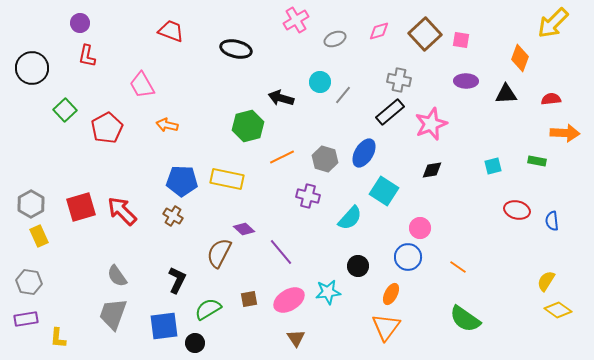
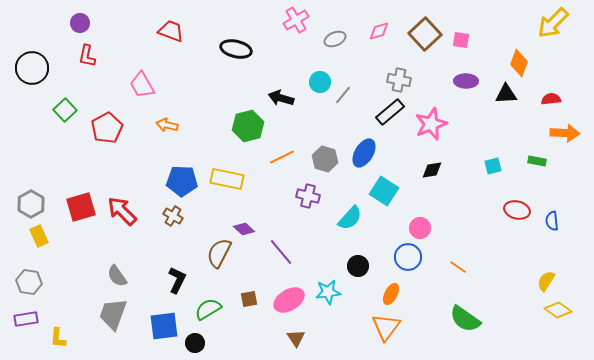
orange diamond at (520, 58): moved 1 px left, 5 px down
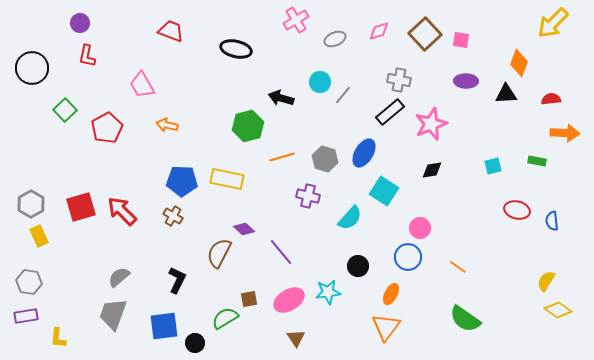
orange line at (282, 157): rotated 10 degrees clockwise
gray semicircle at (117, 276): moved 2 px right, 1 px down; rotated 85 degrees clockwise
green semicircle at (208, 309): moved 17 px right, 9 px down
purple rectangle at (26, 319): moved 3 px up
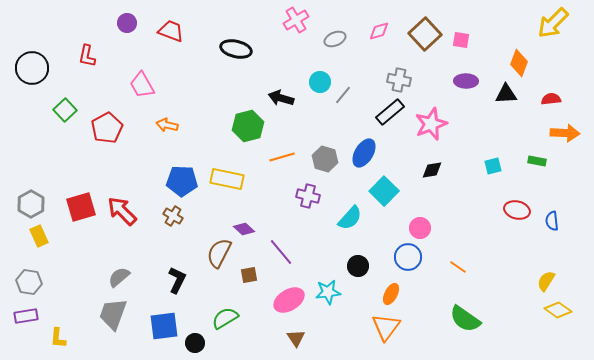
purple circle at (80, 23): moved 47 px right
cyan square at (384, 191): rotated 12 degrees clockwise
brown square at (249, 299): moved 24 px up
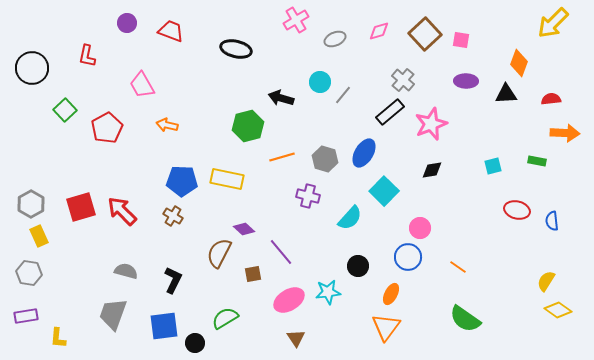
gray cross at (399, 80): moved 4 px right; rotated 30 degrees clockwise
brown square at (249, 275): moved 4 px right, 1 px up
gray semicircle at (119, 277): moved 7 px right, 6 px up; rotated 55 degrees clockwise
black L-shape at (177, 280): moved 4 px left
gray hexagon at (29, 282): moved 9 px up
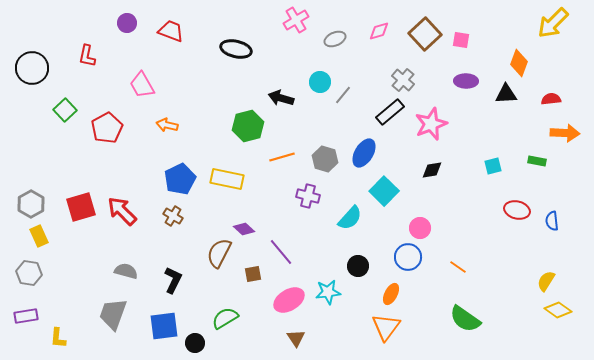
blue pentagon at (182, 181): moved 2 px left, 2 px up; rotated 28 degrees counterclockwise
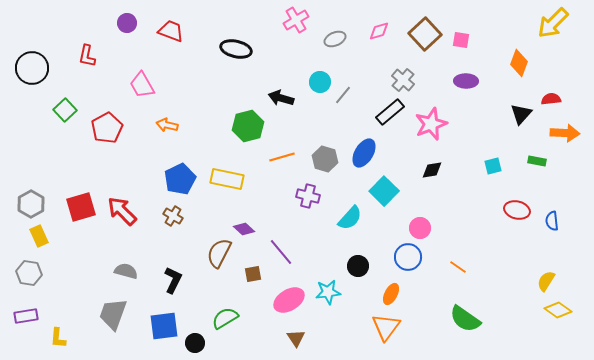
black triangle at (506, 94): moved 15 px right, 20 px down; rotated 45 degrees counterclockwise
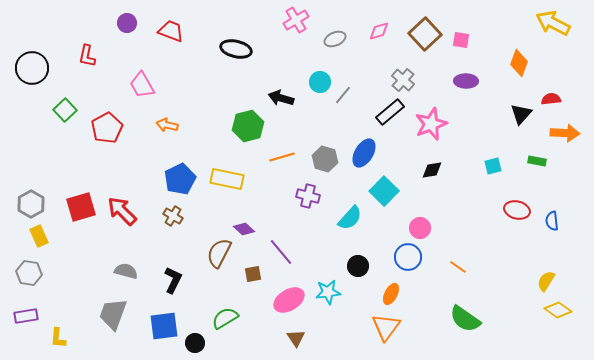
yellow arrow at (553, 23): rotated 72 degrees clockwise
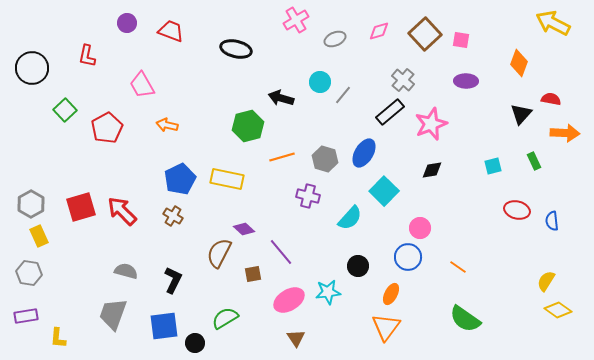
red semicircle at (551, 99): rotated 18 degrees clockwise
green rectangle at (537, 161): moved 3 px left; rotated 54 degrees clockwise
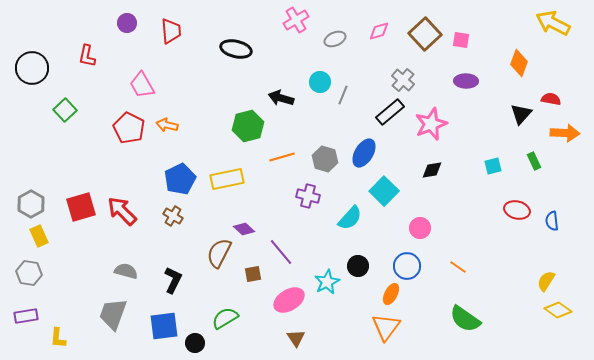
red trapezoid at (171, 31): rotated 64 degrees clockwise
gray line at (343, 95): rotated 18 degrees counterclockwise
red pentagon at (107, 128): moved 22 px right; rotated 16 degrees counterclockwise
yellow rectangle at (227, 179): rotated 24 degrees counterclockwise
blue circle at (408, 257): moved 1 px left, 9 px down
cyan star at (328, 292): moved 1 px left, 10 px up; rotated 20 degrees counterclockwise
